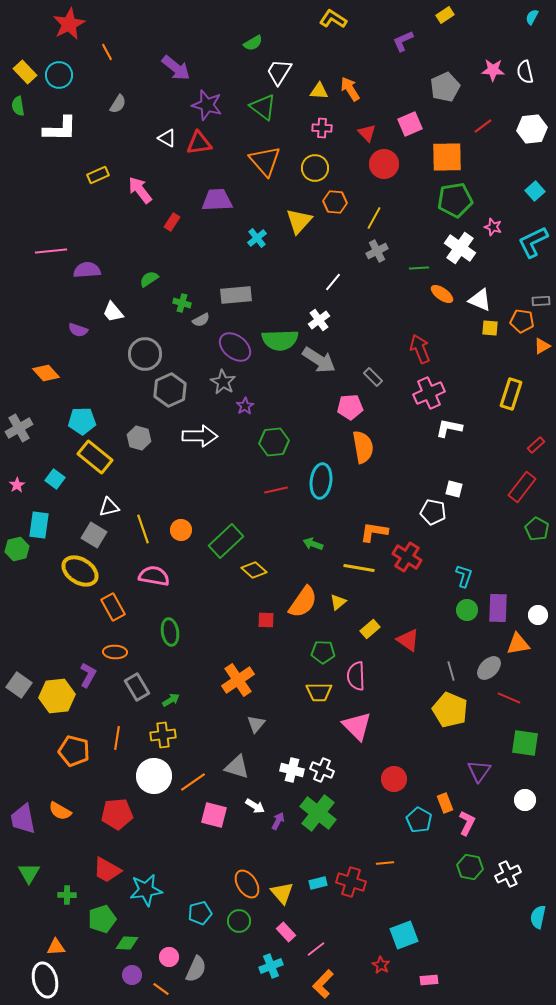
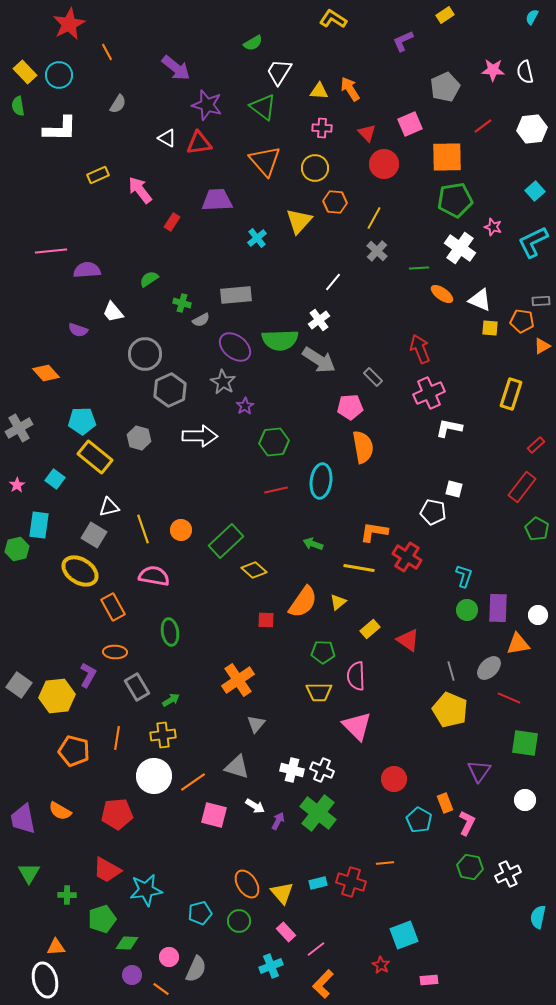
gray cross at (377, 251): rotated 20 degrees counterclockwise
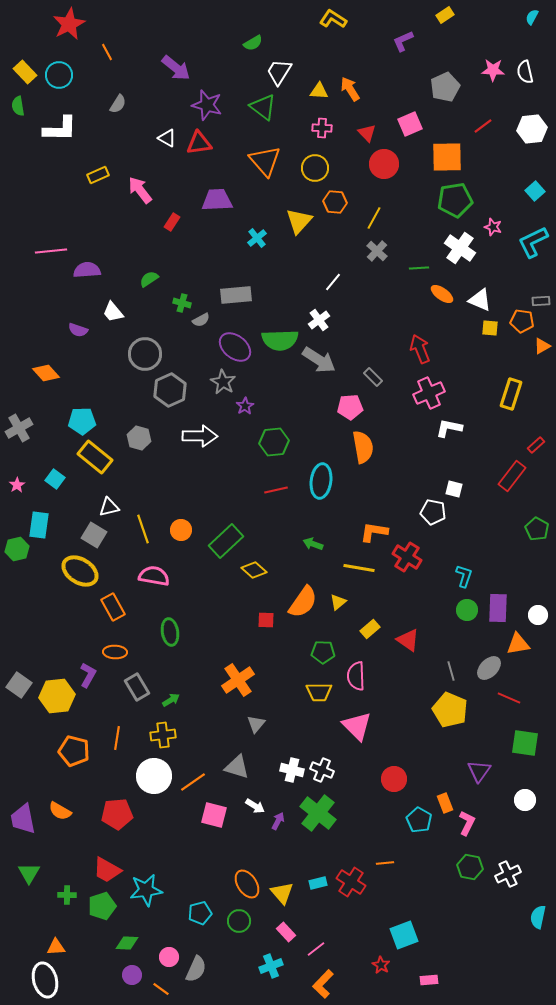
red rectangle at (522, 487): moved 10 px left, 11 px up
red cross at (351, 882): rotated 16 degrees clockwise
green pentagon at (102, 919): moved 13 px up
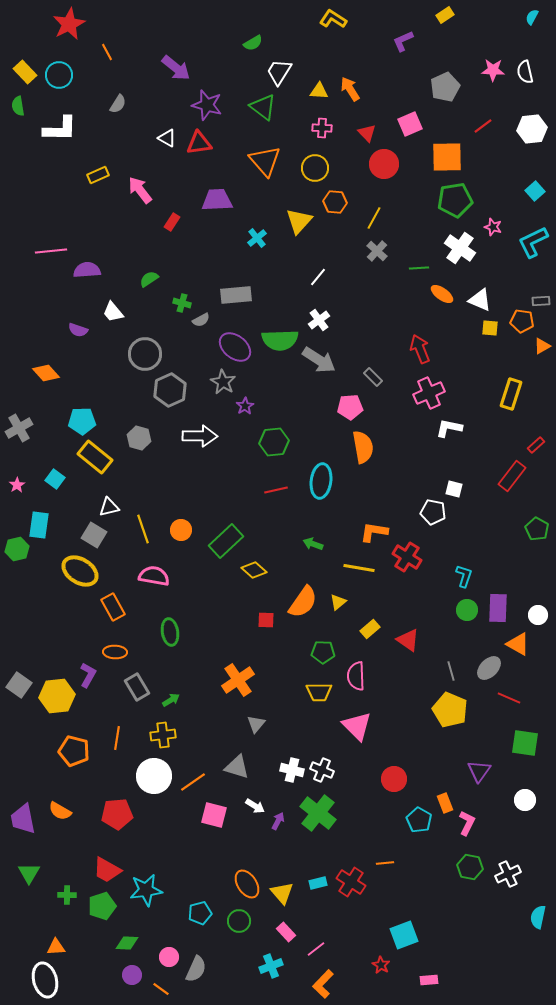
white line at (333, 282): moved 15 px left, 5 px up
orange triangle at (518, 644): rotated 40 degrees clockwise
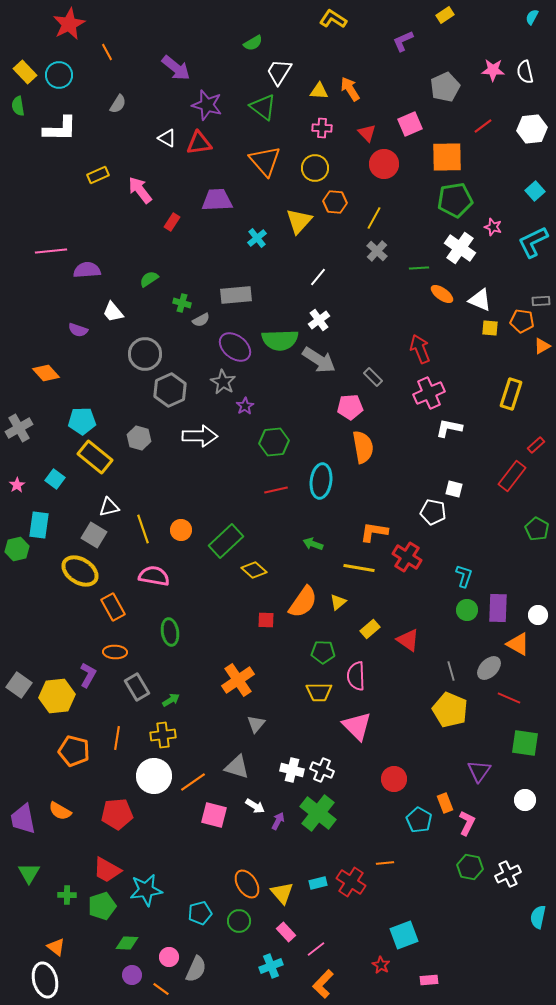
orange triangle at (56, 947): rotated 42 degrees clockwise
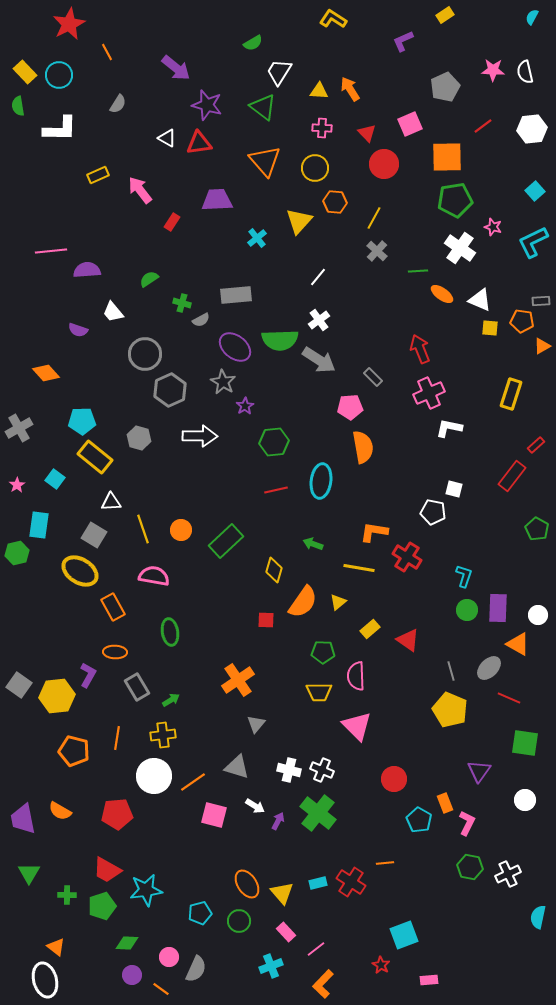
green line at (419, 268): moved 1 px left, 3 px down
white triangle at (109, 507): moved 2 px right, 5 px up; rotated 10 degrees clockwise
green hexagon at (17, 549): moved 4 px down
yellow diamond at (254, 570): moved 20 px right; rotated 65 degrees clockwise
white cross at (292, 770): moved 3 px left
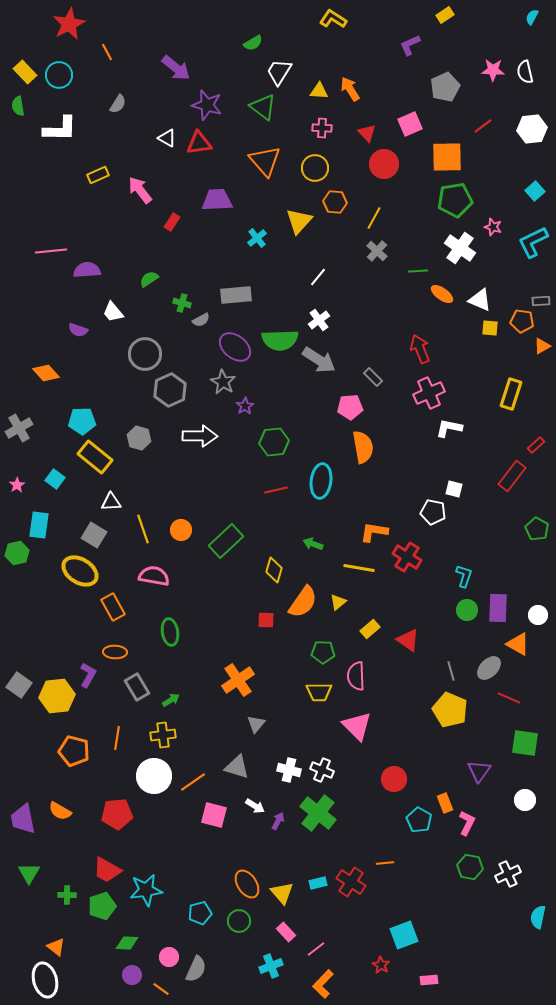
purple L-shape at (403, 41): moved 7 px right, 4 px down
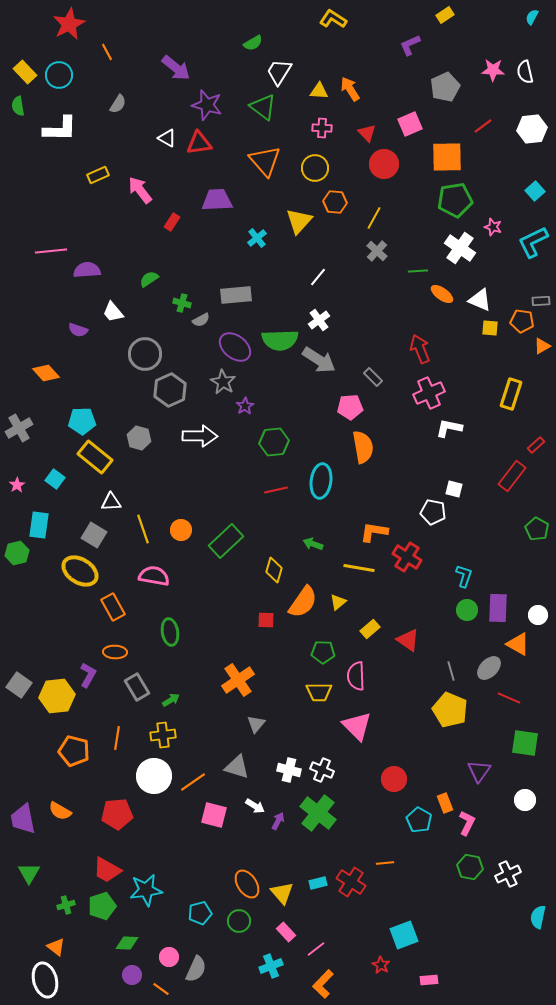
green cross at (67, 895): moved 1 px left, 10 px down; rotated 18 degrees counterclockwise
